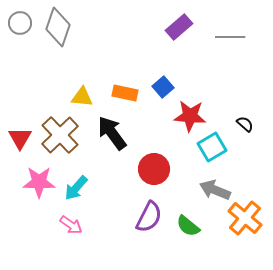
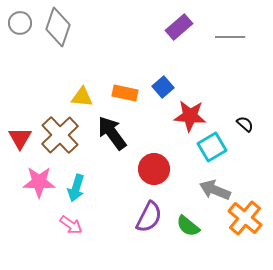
cyan arrow: rotated 24 degrees counterclockwise
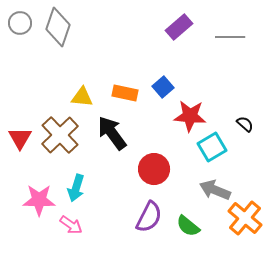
pink star: moved 18 px down
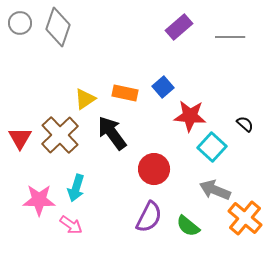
yellow triangle: moved 3 px right, 2 px down; rotated 40 degrees counterclockwise
cyan square: rotated 16 degrees counterclockwise
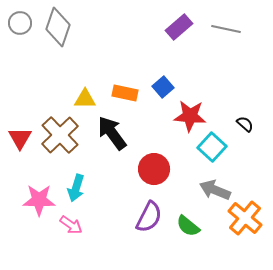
gray line: moved 4 px left, 8 px up; rotated 12 degrees clockwise
yellow triangle: rotated 35 degrees clockwise
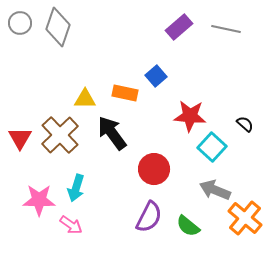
blue square: moved 7 px left, 11 px up
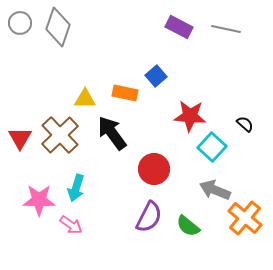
purple rectangle: rotated 68 degrees clockwise
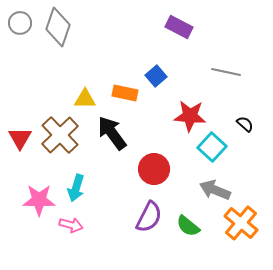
gray line: moved 43 px down
orange cross: moved 4 px left, 5 px down
pink arrow: rotated 20 degrees counterclockwise
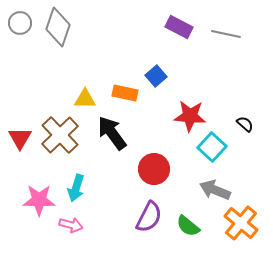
gray line: moved 38 px up
